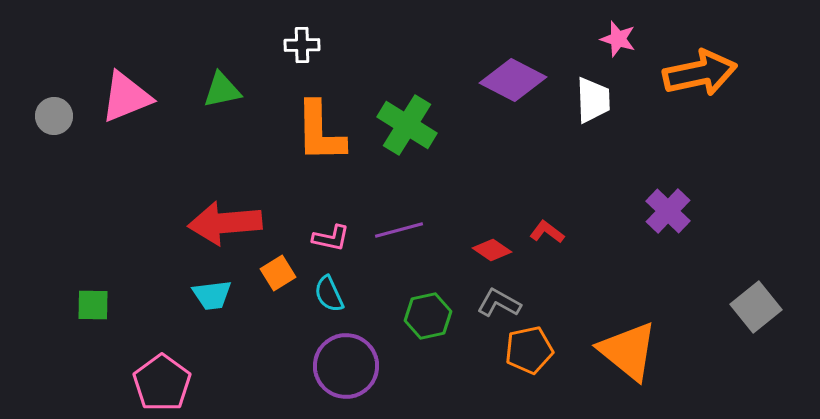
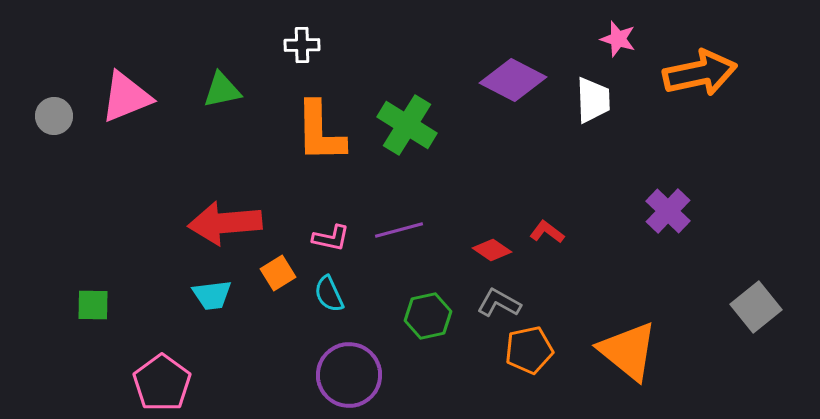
purple circle: moved 3 px right, 9 px down
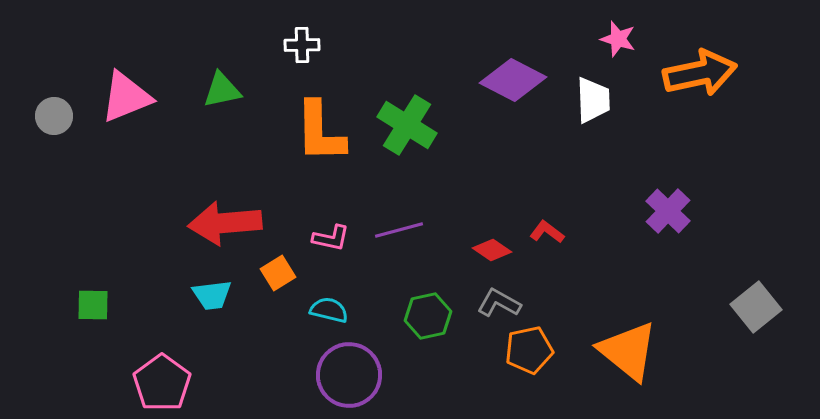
cyan semicircle: moved 16 px down; rotated 129 degrees clockwise
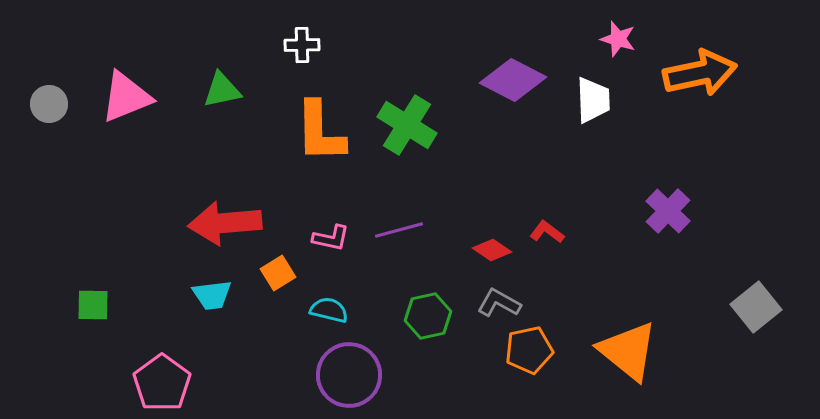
gray circle: moved 5 px left, 12 px up
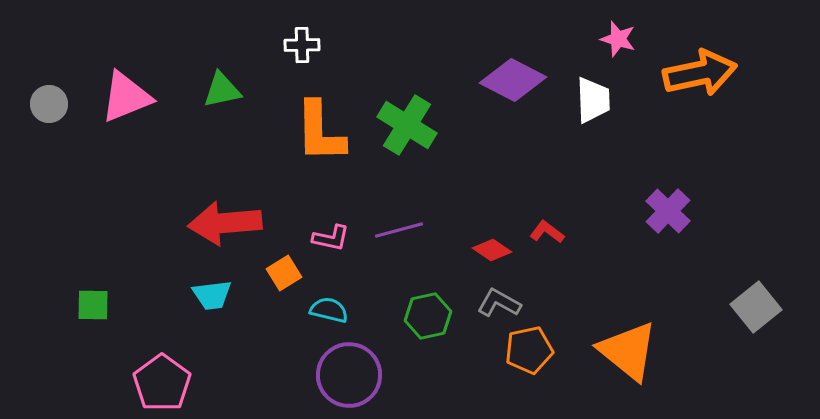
orange square: moved 6 px right
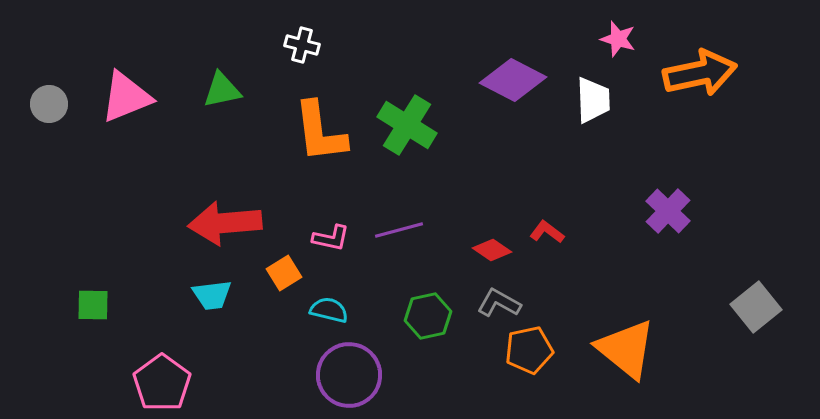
white cross: rotated 16 degrees clockwise
orange L-shape: rotated 6 degrees counterclockwise
orange triangle: moved 2 px left, 2 px up
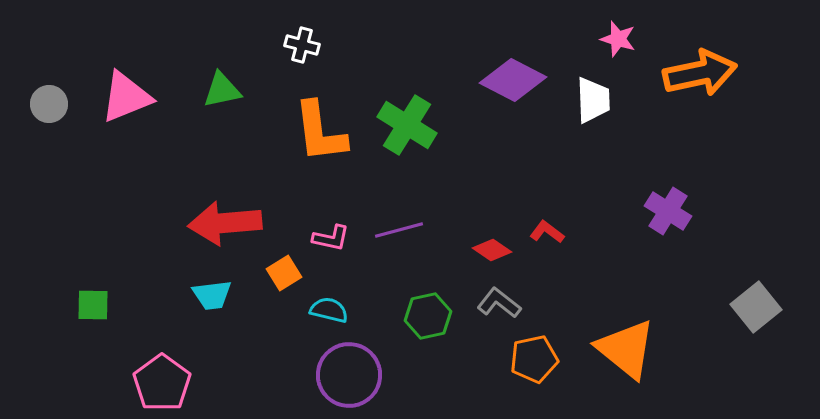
purple cross: rotated 12 degrees counterclockwise
gray L-shape: rotated 9 degrees clockwise
orange pentagon: moved 5 px right, 9 px down
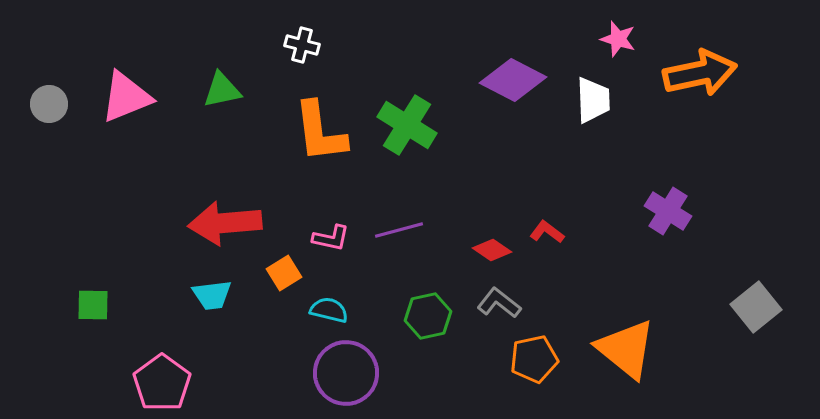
purple circle: moved 3 px left, 2 px up
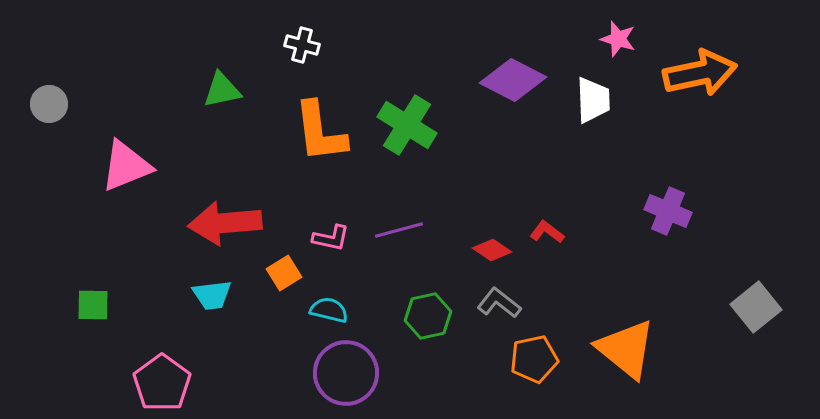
pink triangle: moved 69 px down
purple cross: rotated 9 degrees counterclockwise
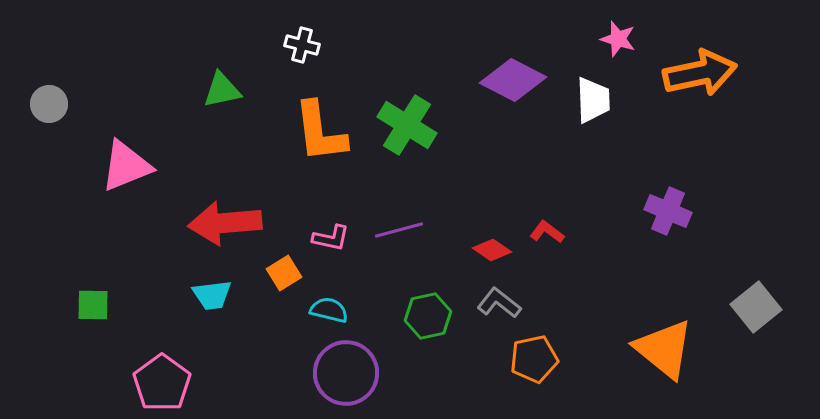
orange triangle: moved 38 px right
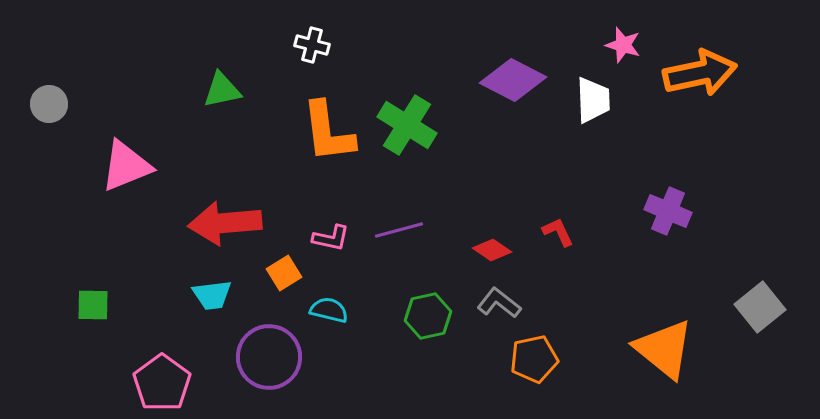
pink star: moved 5 px right, 6 px down
white cross: moved 10 px right
orange L-shape: moved 8 px right
red L-shape: moved 11 px right; rotated 28 degrees clockwise
gray square: moved 4 px right
purple circle: moved 77 px left, 16 px up
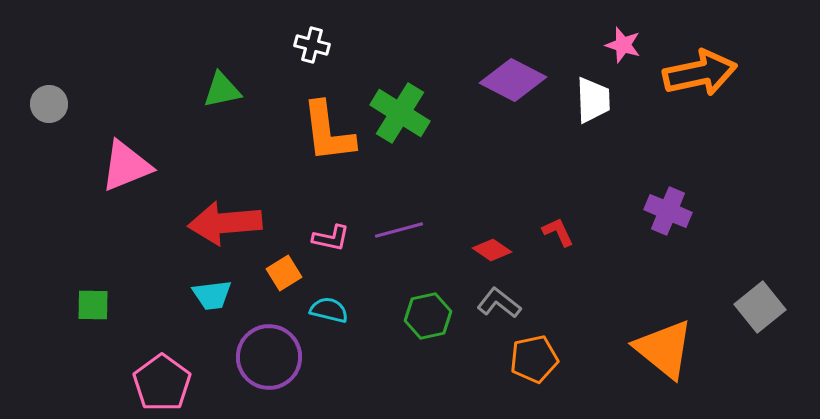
green cross: moved 7 px left, 12 px up
